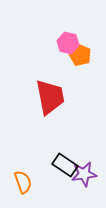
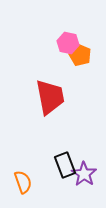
black rectangle: rotated 35 degrees clockwise
purple star: rotated 30 degrees counterclockwise
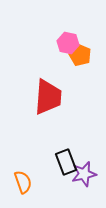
red trapezoid: moved 2 px left; rotated 15 degrees clockwise
black rectangle: moved 1 px right, 3 px up
purple star: rotated 25 degrees clockwise
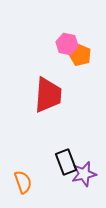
pink hexagon: moved 1 px left, 1 px down
red trapezoid: moved 2 px up
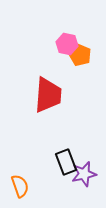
orange semicircle: moved 3 px left, 4 px down
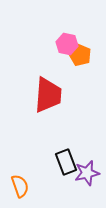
purple star: moved 3 px right, 1 px up
